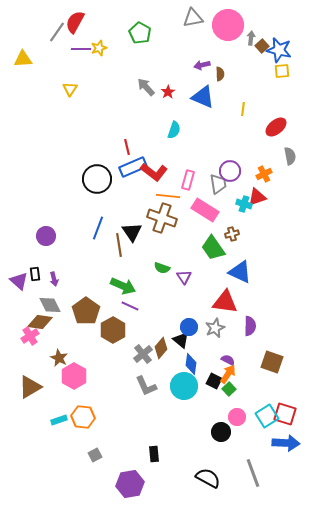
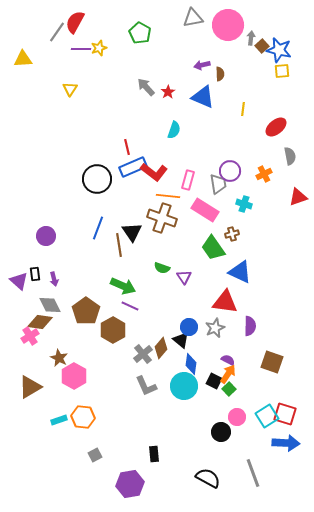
red triangle at (257, 197): moved 41 px right
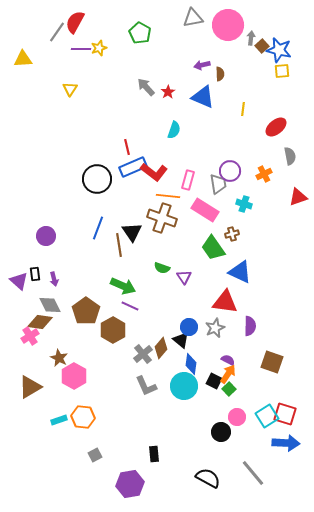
gray line at (253, 473): rotated 20 degrees counterclockwise
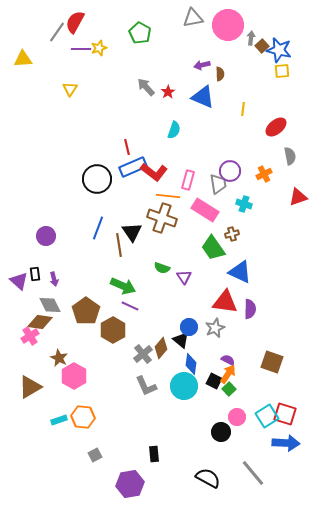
purple semicircle at (250, 326): moved 17 px up
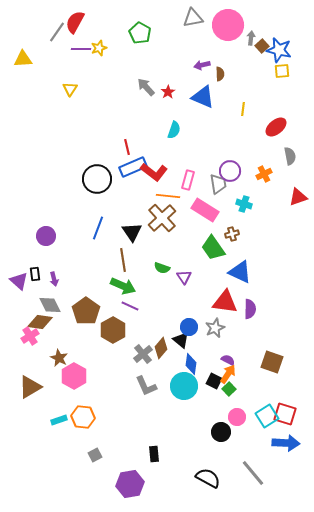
brown cross at (162, 218): rotated 28 degrees clockwise
brown line at (119, 245): moved 4 px right, 15 px down
